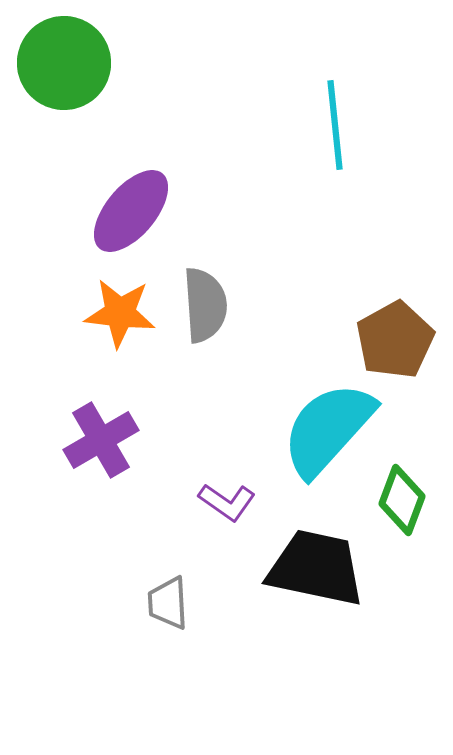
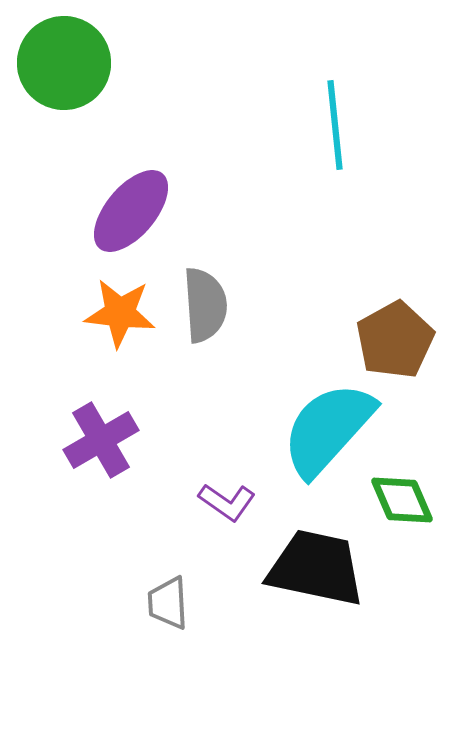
green diamond: rotated 44 degrees counterclockwise
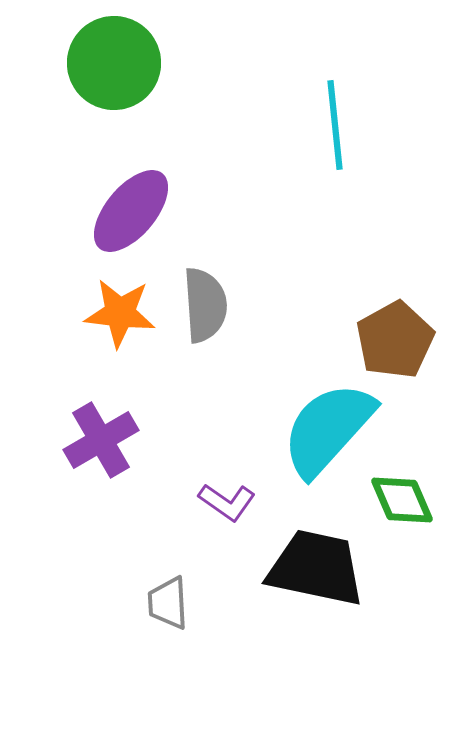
green circle: moved 50 px right
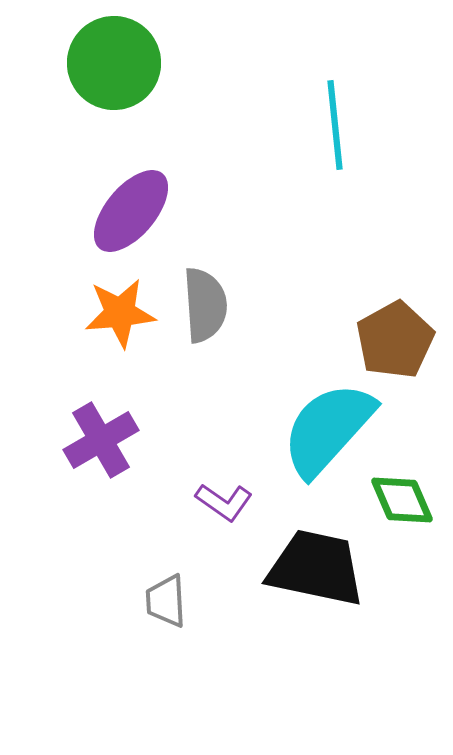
orange star: rotated 12 degrees counterclockwise
purple L-shape: moved 3 px left
gray trapezoid: moved 2 px left, 2 px up
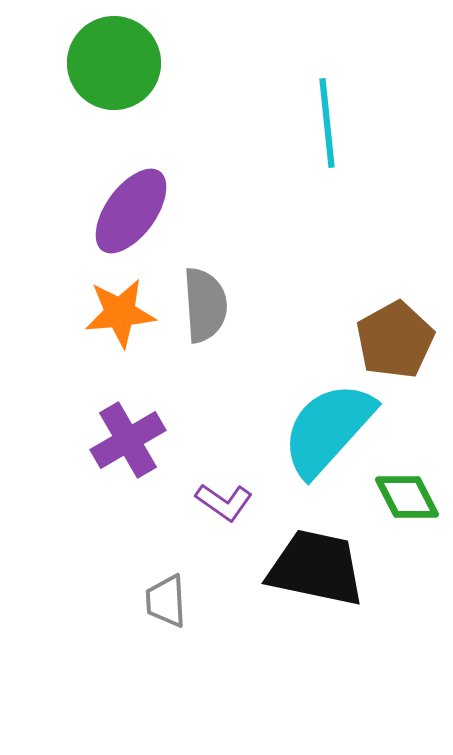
cyan line: moved 8 px left, 2 px up
purple ellipse: rotated 4 degrees counterclockwise
purple cross: moved 27 px right
green diamond: moved 5 px right, 3 px up; rotated 4 degrees counterclockwise
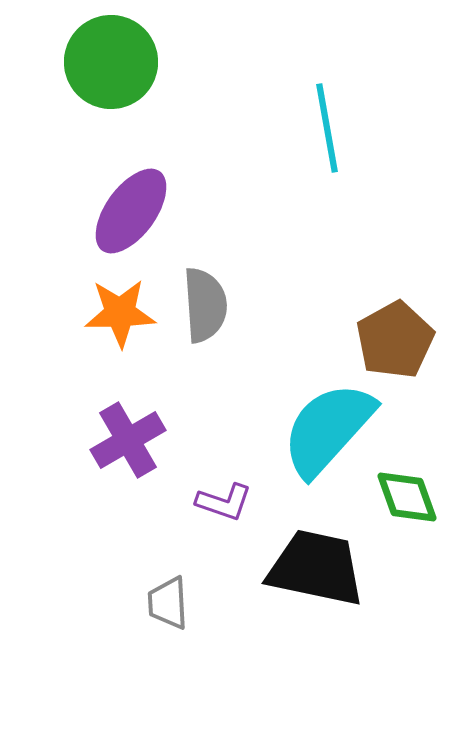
green circle: moved 3 px left, 1 px up
cyan line: moved 5 px down; rotated 4 degrees counterclockwise
orange star: rotated 4 degrees clockwise
green diamond: rotated 8 degrees clockwise
purple L-shape: rotated 16 degrees counterclockwise
gray trapezoid: moved 2 px right, 2 px down
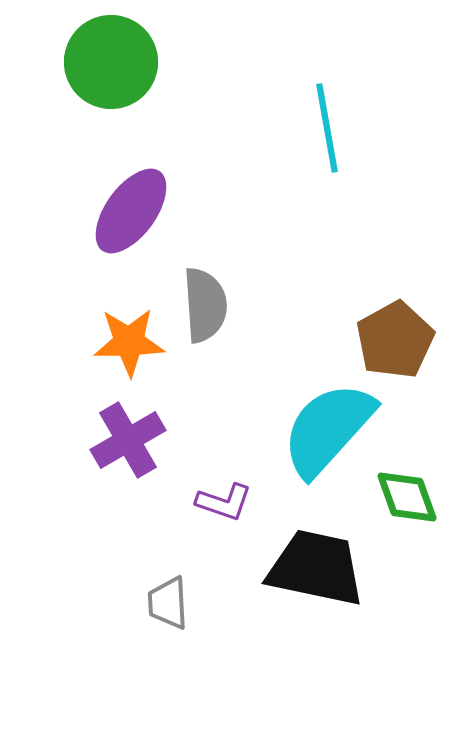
orange star: moved 9 px right, 29 px down
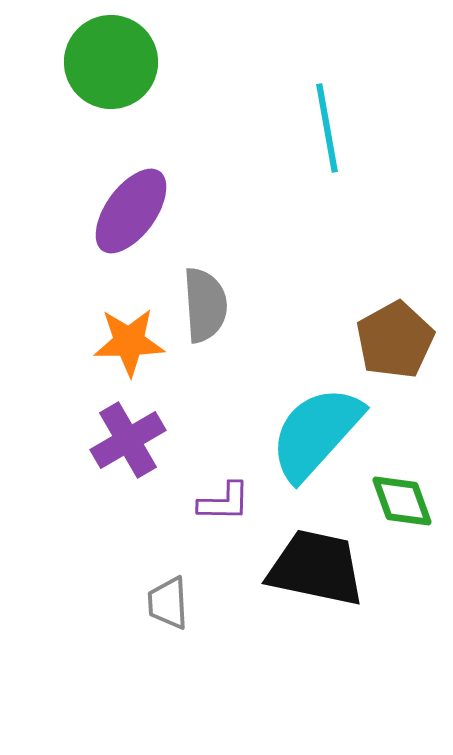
cyan semicircle: moved 12 px left, 4 px down
green diamond: moved 5 px left, 4 px down
purple L-shape: rotated 18 degrees counterclockwise
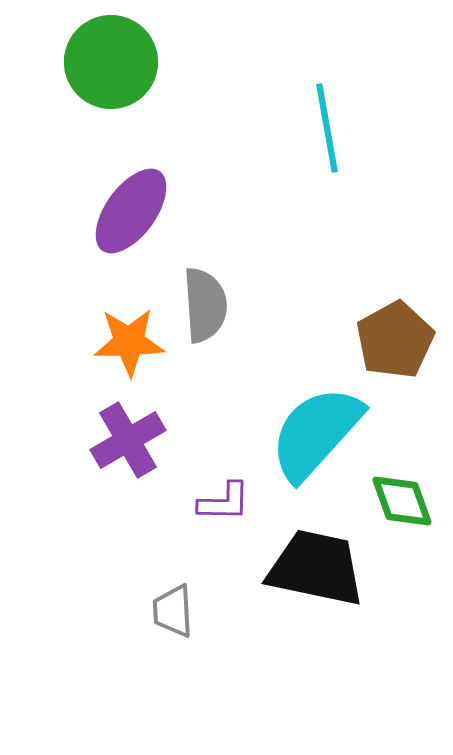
gray trapezoid: moved 5 px right, 8 px down
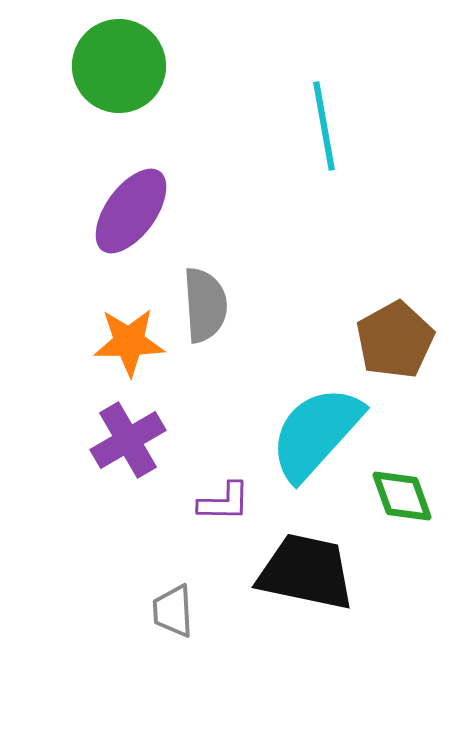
green circle: moved 8 px right, 4 px down
cyan line: moved 3 px left, 2 px up
green diamond: moved 5 px up
black trapezoid: moved 10 px left, 4 px down
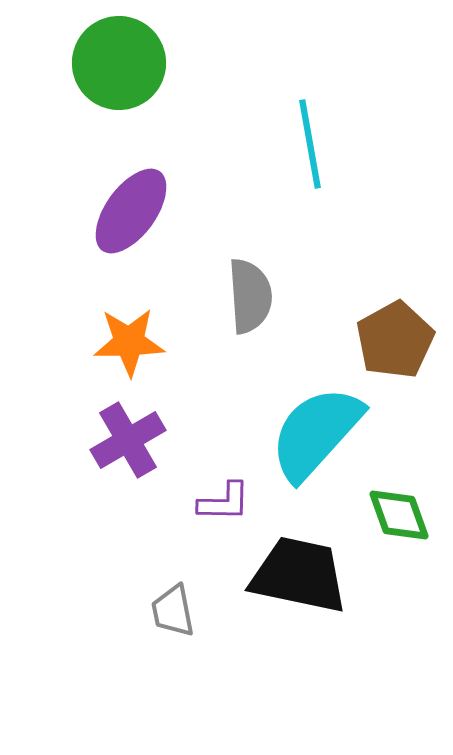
green circle: moved 3 px up
cyan line: moved 14 px left, 18 px down
gray semicircle: moved 45 px right, 9 px up
green diamond: moved 3 px left, 19 px down
black trapezoid: moved 7 px left, 3 px down
gray trapezoid: rotated 8 degrees counterclockwise
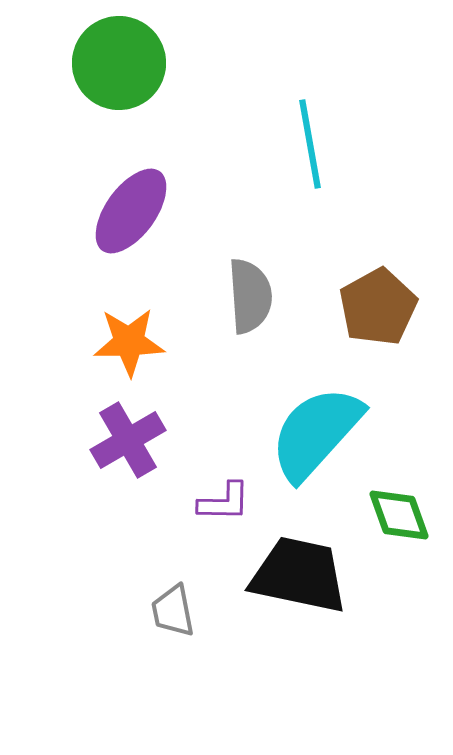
brown pentagon: moved 17 px left, 33 px up
